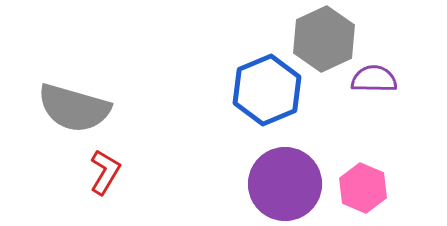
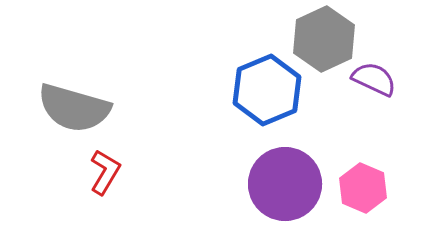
purple semicircle: rotated 24 degrees clockwise
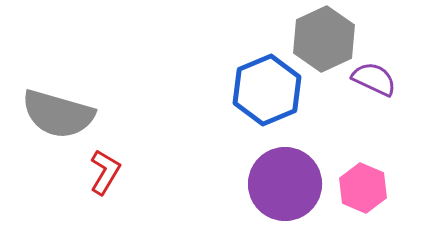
gray semicircle: moved 16 px left, 6 px down
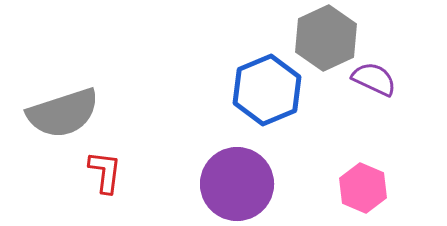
gray hexagon: moved 2 px right, 1 px up
gray semicircle: moved 5 px right, 1 px up; rotated 34 degrees counterclockwise
red L-shape: rotated 24 degrees counterclockwise
purple circle: moved 48 px left
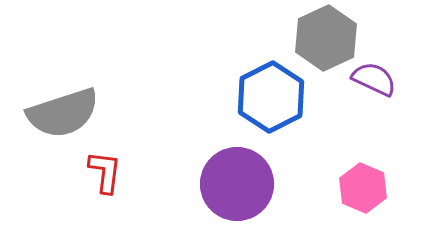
blue hexagon: moved 4 px right, 7 px down; rotated 4 degrees counterclockwise
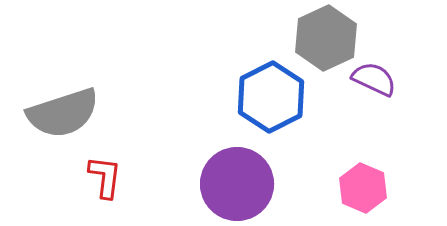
red L-shape: moved 5 px down
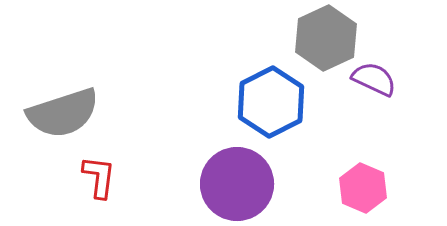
blue hexagon: moved 5 px down
red L-shape: moved 6 px left
